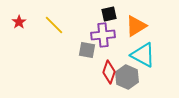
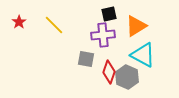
gray square: moved 1 px left, 9 px down
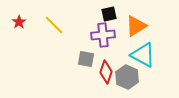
red diamond: moved 3 px left
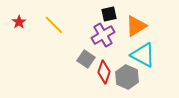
purple cross: rotated 25 degrees counterclockwise
gray square: rotated 24 degrees clockwise
red diamond: moved 2 px left
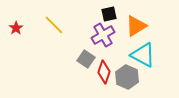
red star: moved 3 px left, 6 px down
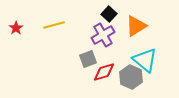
black square: rotated 35 degrees counterclockwise
yellow line: rotated 60 degrees counterclockwise
cyan triangle: moved 2 px right, 5 px down; rotated 12 degrees clockwise
gray square: moved 2 px right; rotated 36 degrees clockwise
red diamond: rotated 55 degrees clockwise
gray hexagon: moved 4 px right
